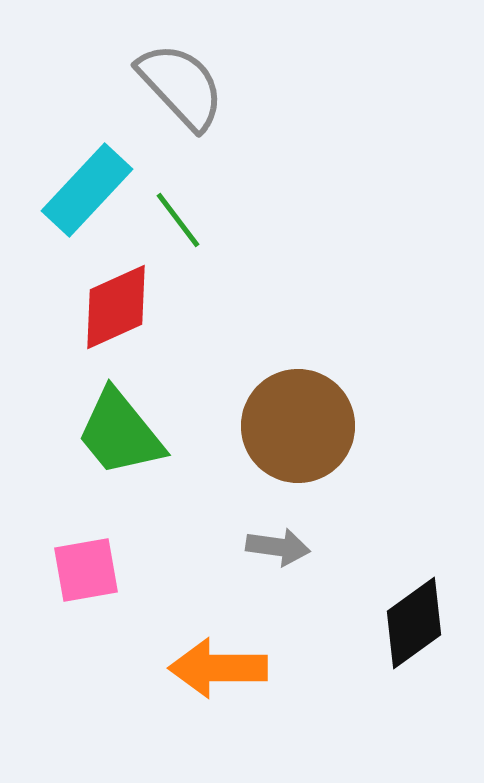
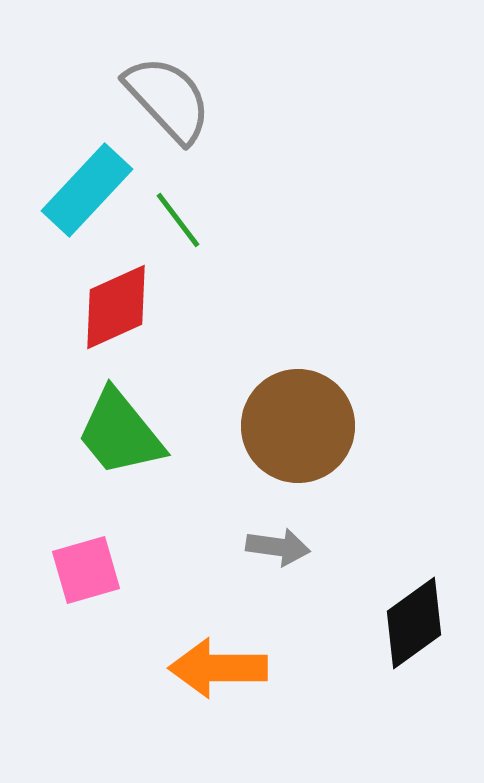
gray semicircle: moved 13 px left, 13 px down
pink square: rotated 6 degrees counterclockwise
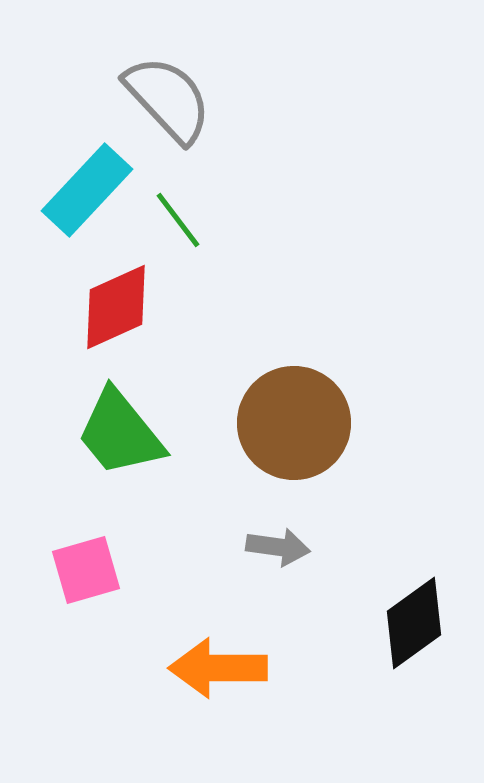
brown circle: moved 4 px left, 3 px up
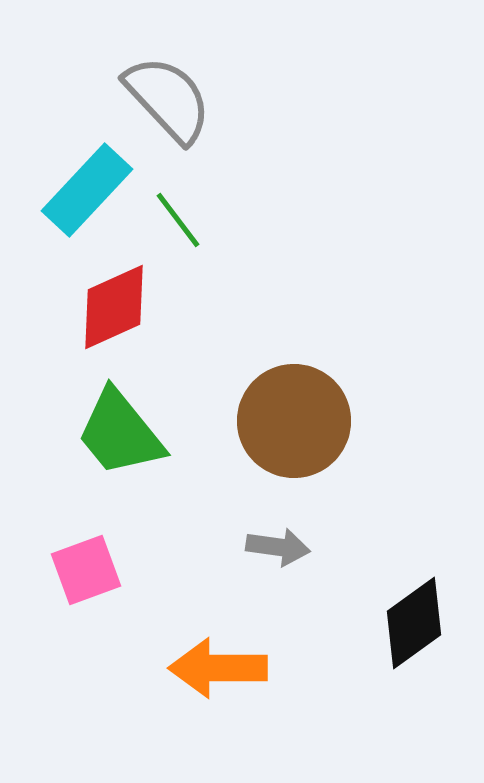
red diamond: moved 2 px left
brown circle: moved 2 px up
pink square: rotated 4 degrees counterclockwise
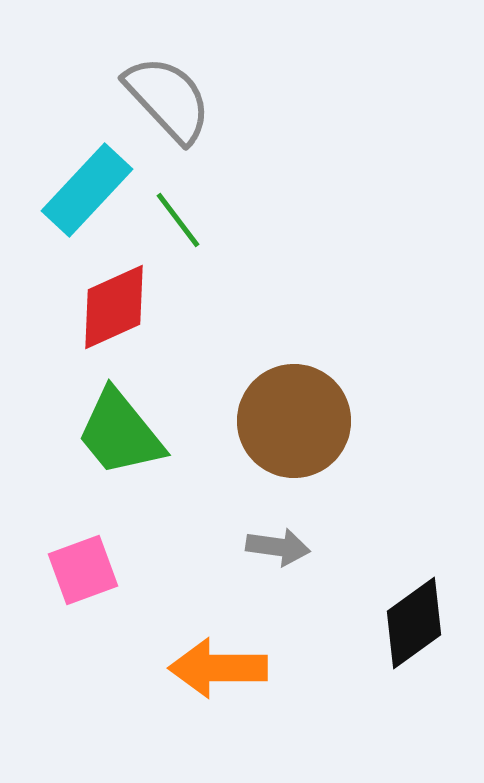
pink square: moved 3 px left
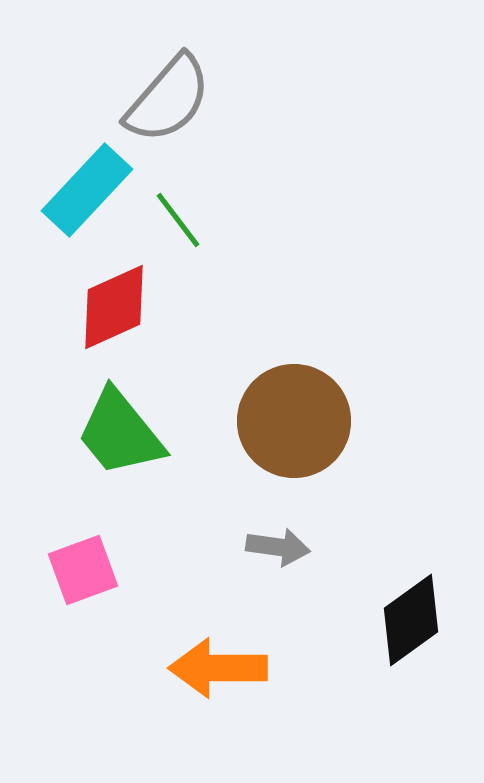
gray semicircle: rotated 84 degrees clockwise
black diamond: moved 3 px left, 3 px up
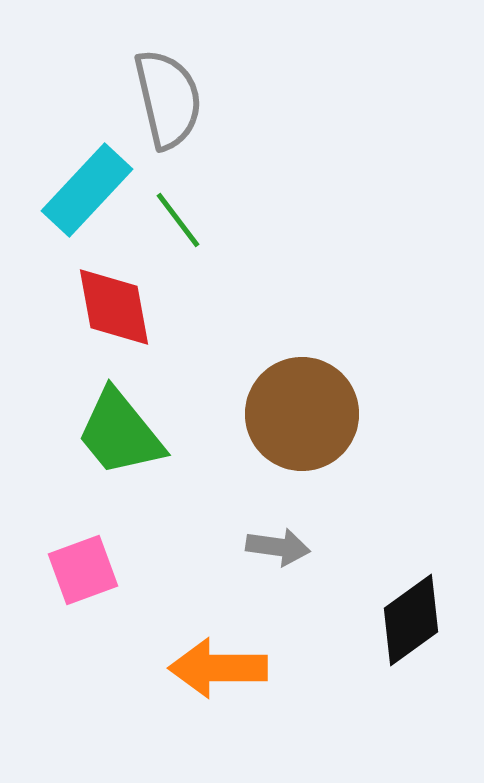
gray semicircle: rotated 54 degrees counterclockwise
red diamond: rotated 76 degrees counterclockwise
brown circle: moved 8 px right, 7 px up
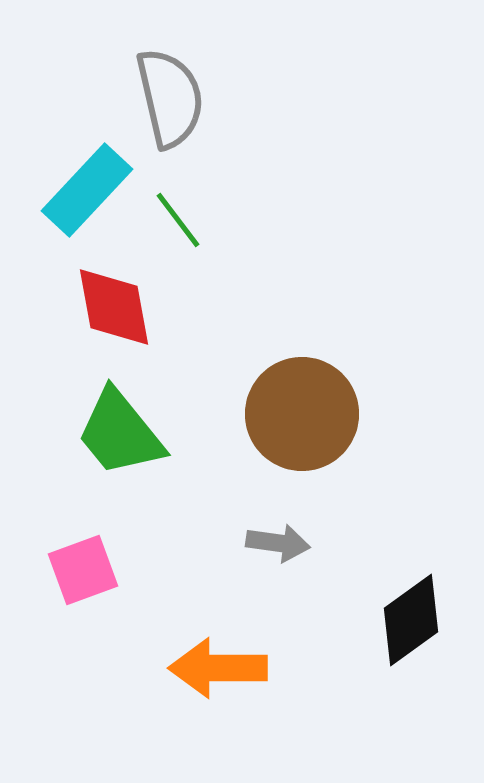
gray semicircle: moved 2 px right, 1 px up
gray arrow: moved 4 px up
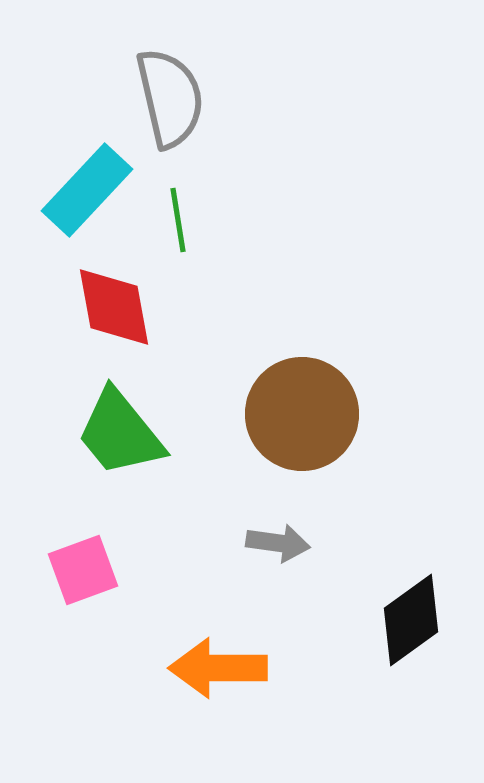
green line: rotated 28 degrees clockwise
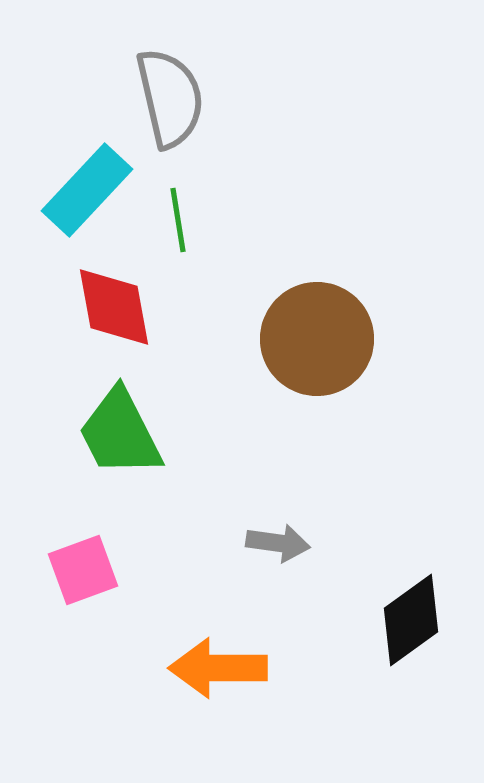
brown circle: moved 15 px right, 75 px up
green trapezoid: rotated 12 degrees clockwise
